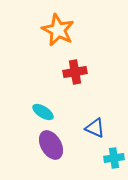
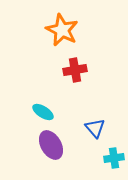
orange star: moved 4 px right
red cross: moved 2 px up
blue triangle: rotated 25 degrees clockwise
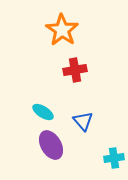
orange star: rotated 8 degrees clockwise
blue triangle: moved 12 px left, 7 px up
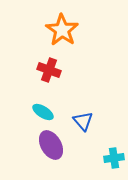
red cross: moved 26 px left; rotated 30 degrees clockwise
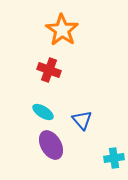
blue triangle: moved 1 px left, 1 px up
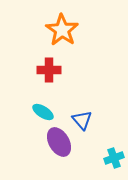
red cross: rotated 20 degrees counterclockwise
purple ellipse: moved 8 px right, 3 px up
cyan cross: rotated 12 degrees counterclockwise
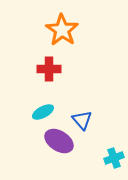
red cross: moved 1 px up
cyan ellipse: rotated 60 degrees counterclockwise
purple ellipse: moved 1 px up; rotated 28 degrees counterclockwise
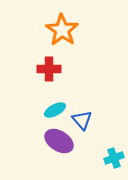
cyan ellipse: moved 12 px right, 2 px up
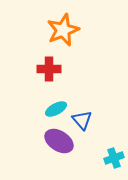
orange star: moved 1 px right; rotated 16 degrees clockwise
cyan ellipse: moved 1 px right, 1 px up
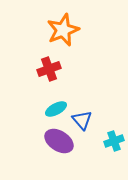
red cross: rotated 20 degrees counterclockwise
cyan cross: moved 17 px up
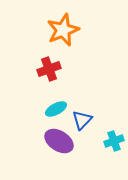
blue triangle: rotated 25 degrees clockwise
